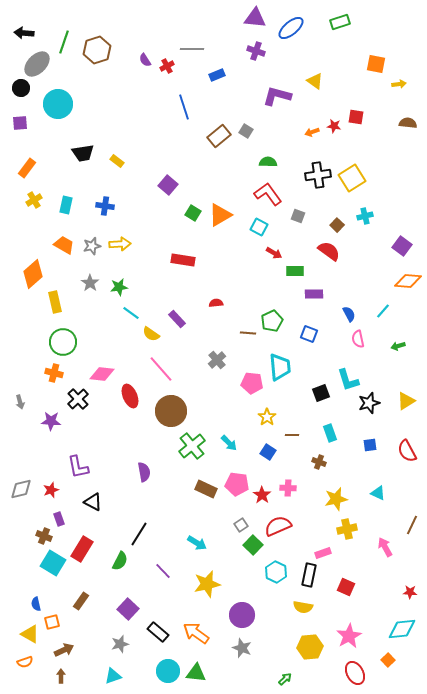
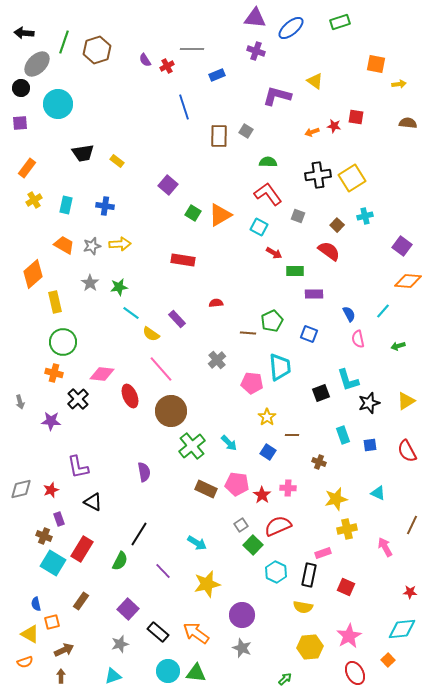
brown rectangle at (219, 136): rotated 50 degrees counterclockwise
cyan rectangle at (330, 433): moved 13 px right, 2 px down
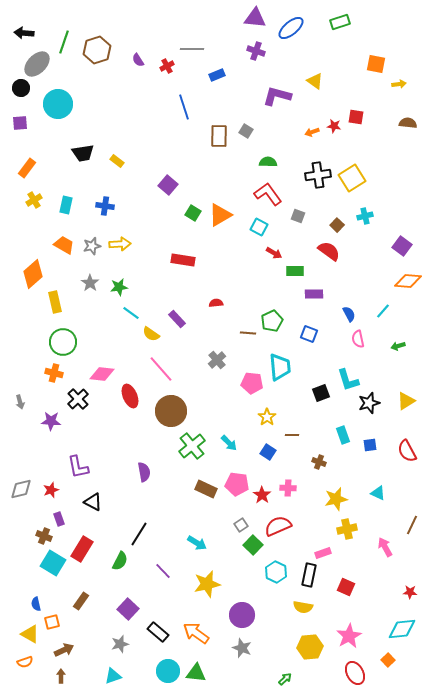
purple semicircle at (145, 60): moved 7 px left
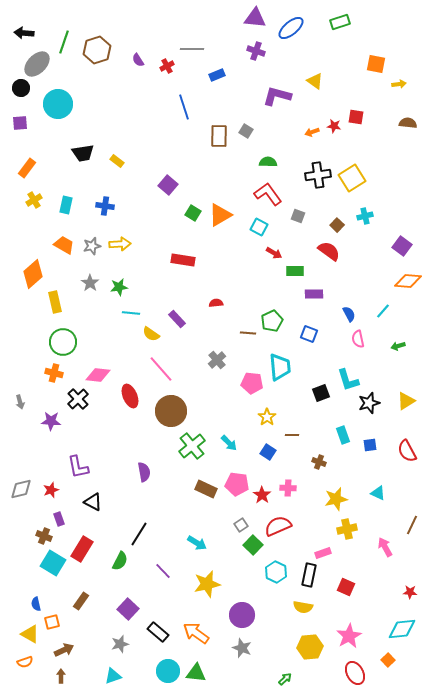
cyan line at (131, 313): rotated 30 degrees counterclockwise
pink diamond at (102, 374): moved 4 px left, 1 px down
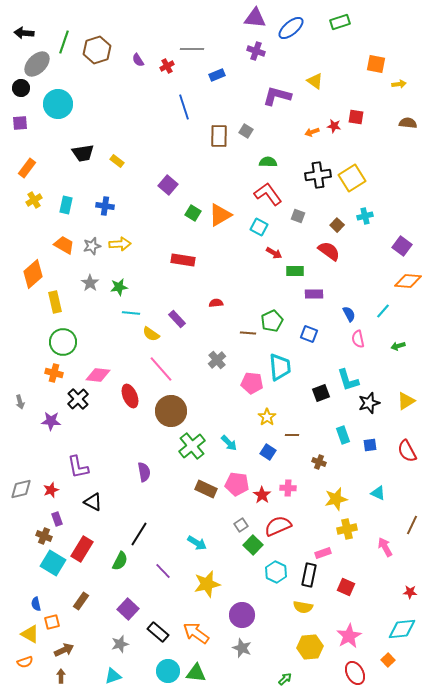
purple rectangle at (59, 519): moved 2 px left
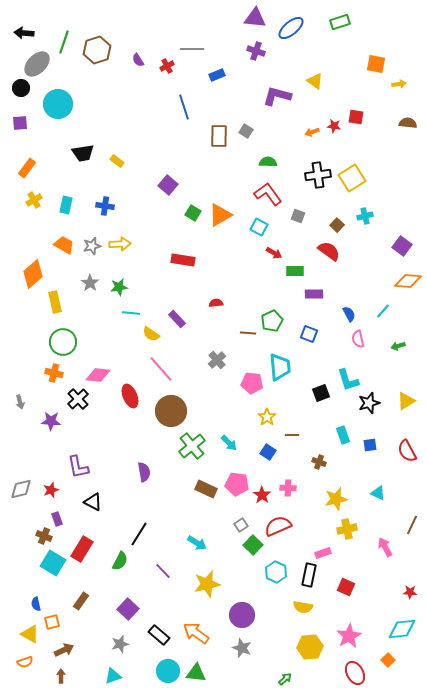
black rectangle at (158, 632): moved 1 px right, 3 px down
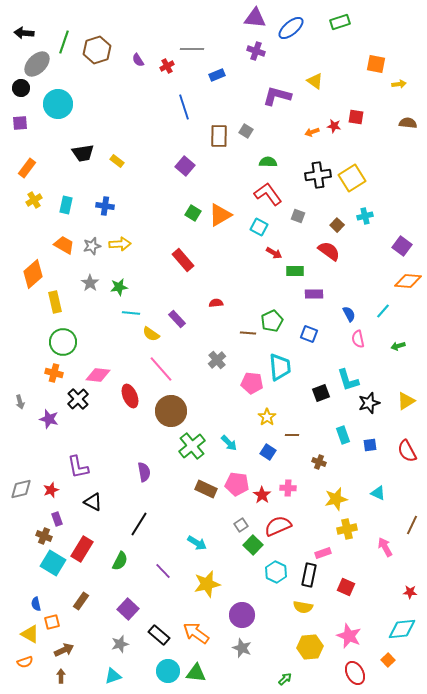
purple square at (168, 185): moved 17 px right, 19 px up
red rectangle at (183, 260): rotated 40 degrees clockwise
purple star at (51, 421): moved 2 px left, 2 px up; rotated 12 degrees clockwise
black line at (139, 534): moved 10 px up
pink star at (349, 636): rotated 20 degrees counterclockwise
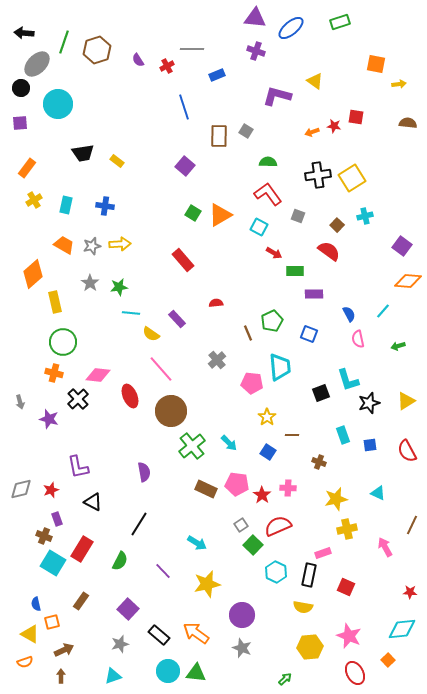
brown line at (248, 333): rotated 63 degrees clockwise
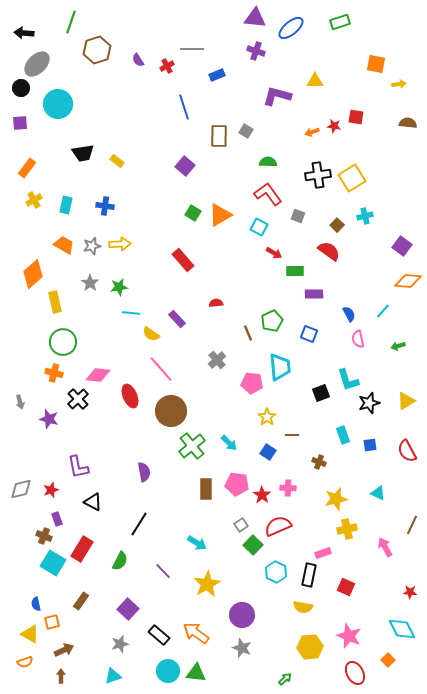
green line at (64, 42): moved 7 px right, 20 px up
yellow triangle at (315, 81): rotated 36 degrees counterclockwise
brown rectangle at (206, 489): rotated 65 degrees clockwise
yellow star at (207, 584): rotated 16 degrees counterclockwise
cyan diamond at (402, 629): rotated 68 degrees clockwise
